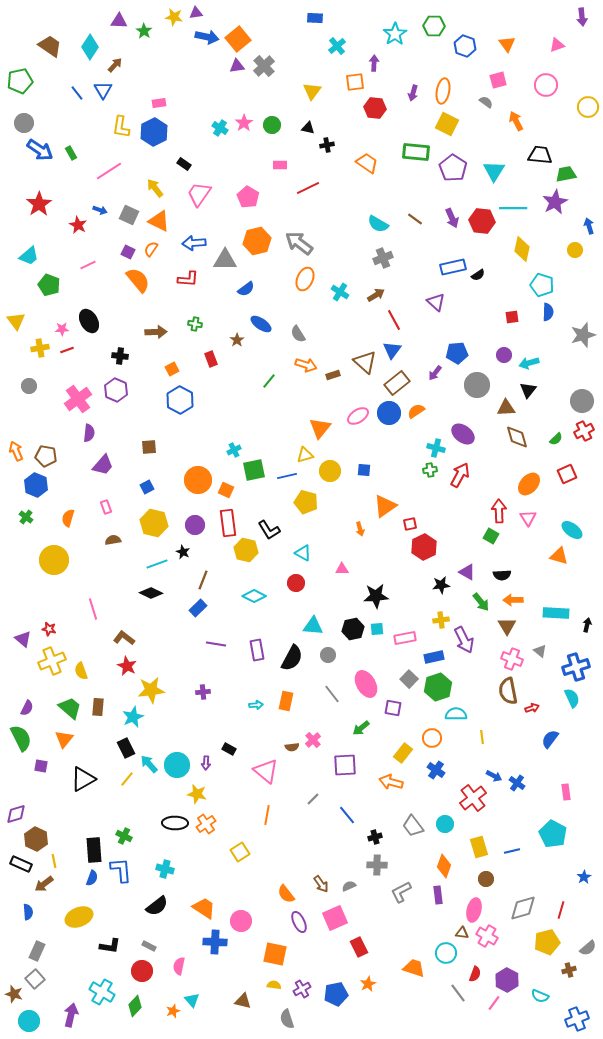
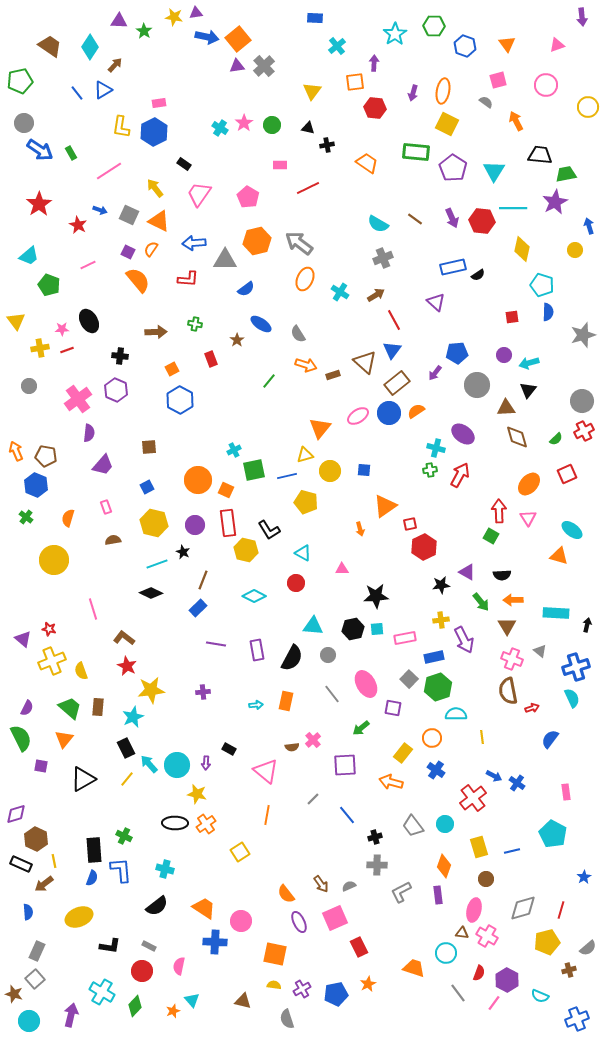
blue triangle at (103, 90): rotated 30 degrees clockwise
red semicircle at (475, 974): moved 4 px right, 1 px up
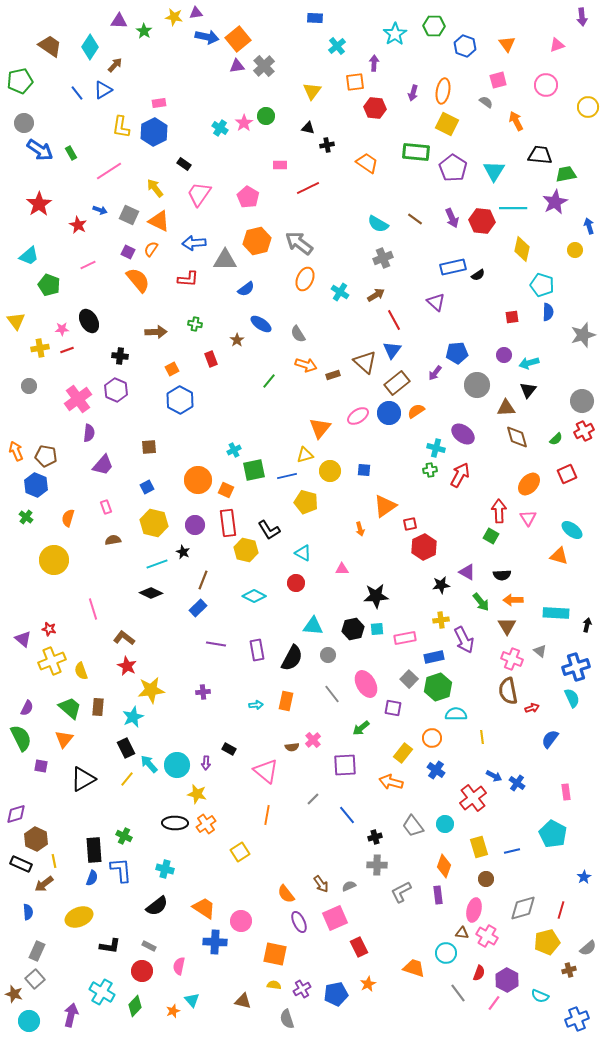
green circle at (272, 125): moved 6 px left, 9 px up
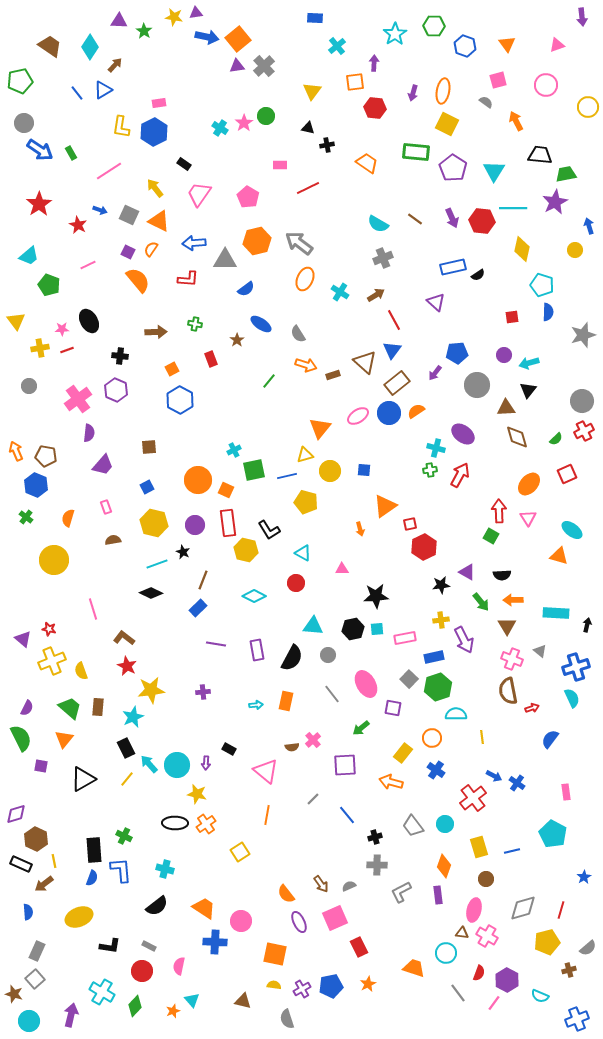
blue pentagon at (336, 994): moved 5 px left, 8 px up
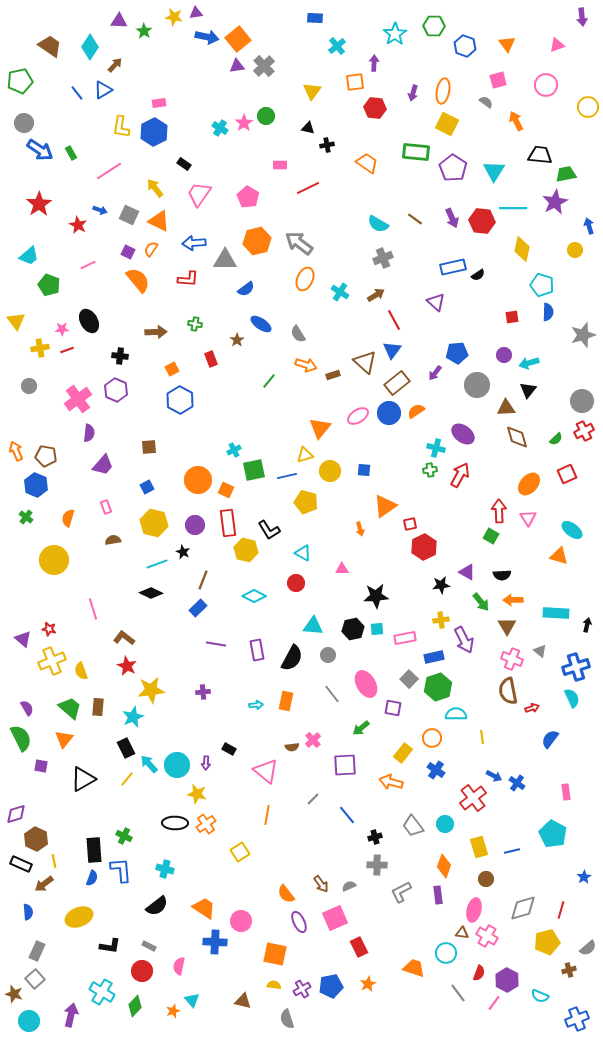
purple semicircle at (27, 708): rotated 56 degrees counterclockwise
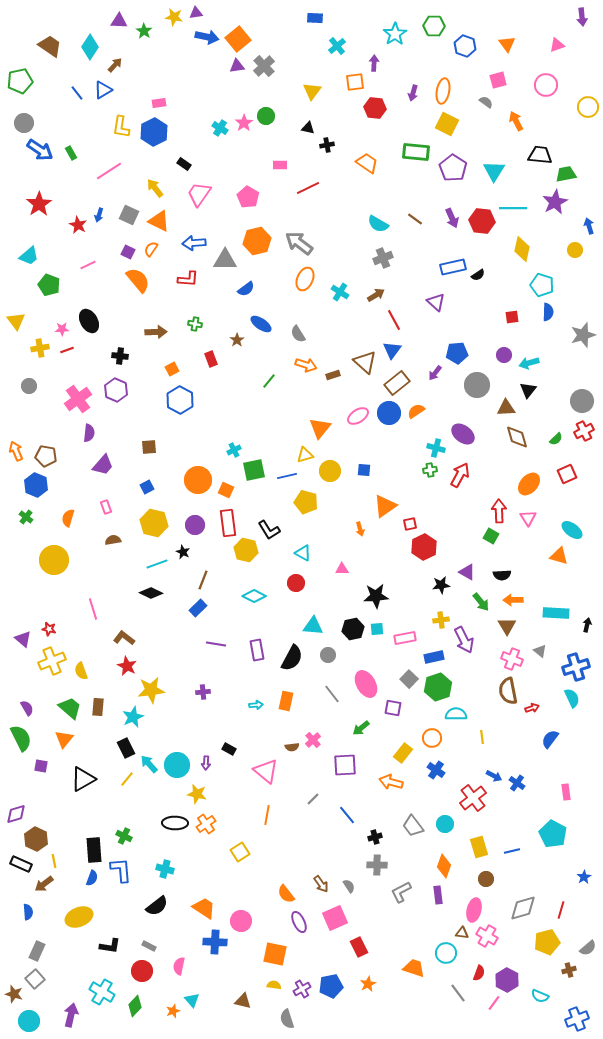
blue arrow at (100, 210): moved 1 px left, 5 px down; rotated 88 degrees clockwise
gray semicircle at (349, 886): rotated 80 degrees clockwise
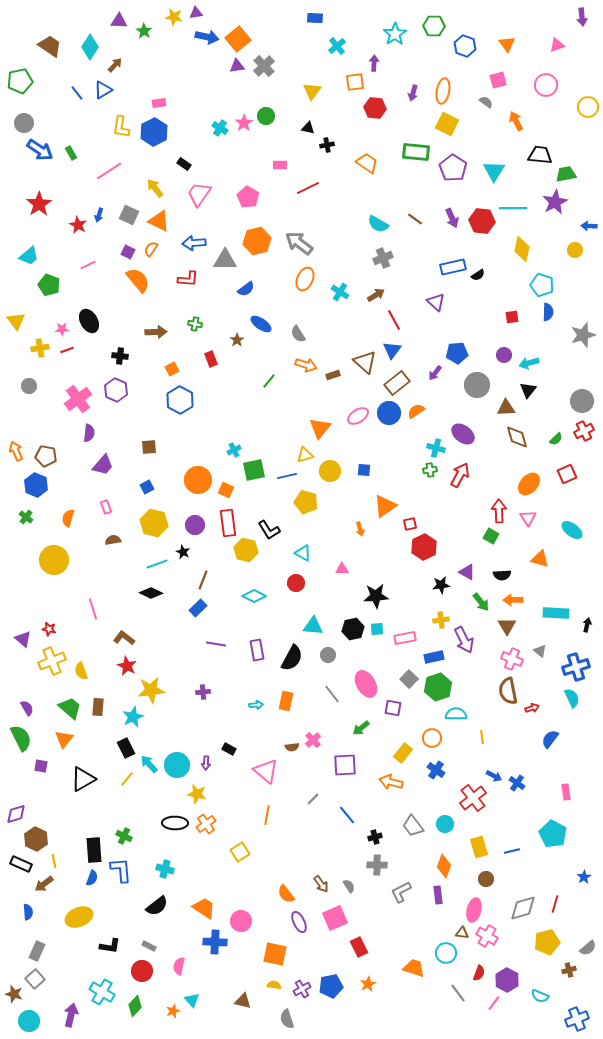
blue arrow at (589, 226): rotated 70 degrees counterclockwise
orange triangle at (559, 556): moved 19 px left, 3 px down
red line at (561, 910): moved 6 px left, 6 px up
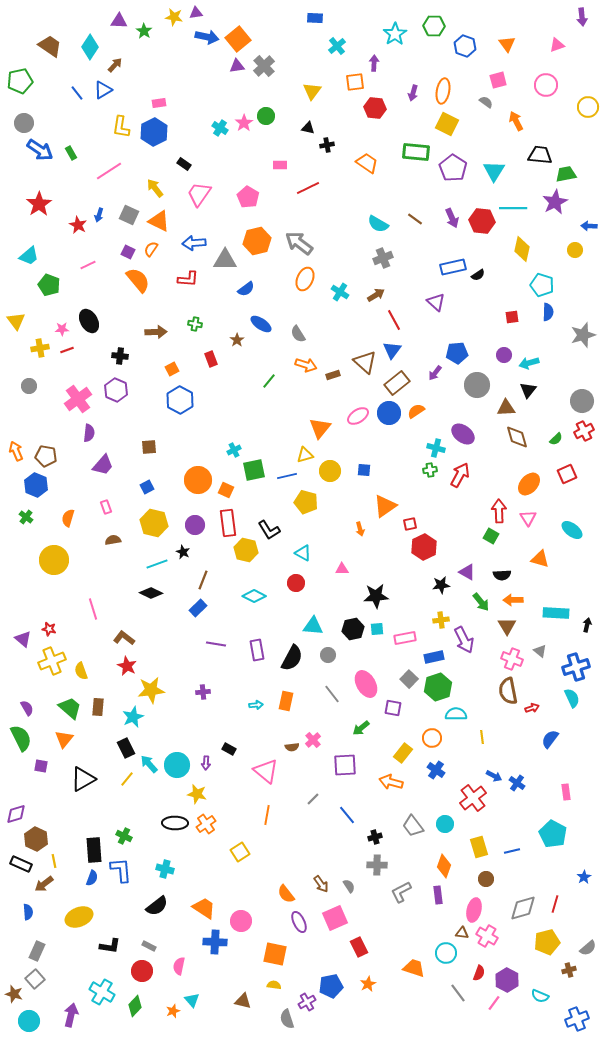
purple cross at (302, 989): moved 5 px right, 13 px down
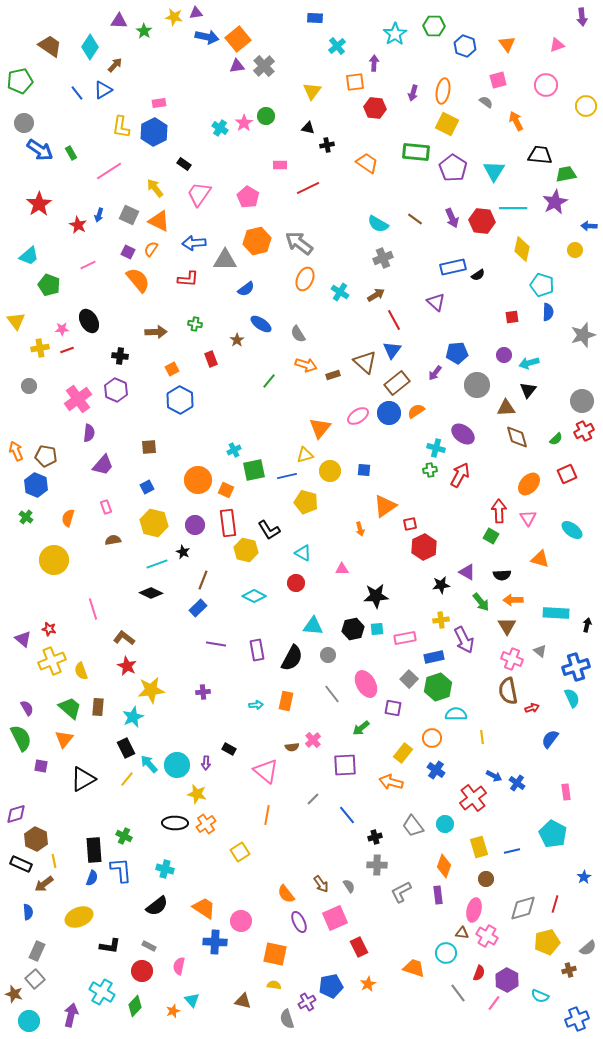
yellow circle at (588, 107): moved 2 px left, 1 px up
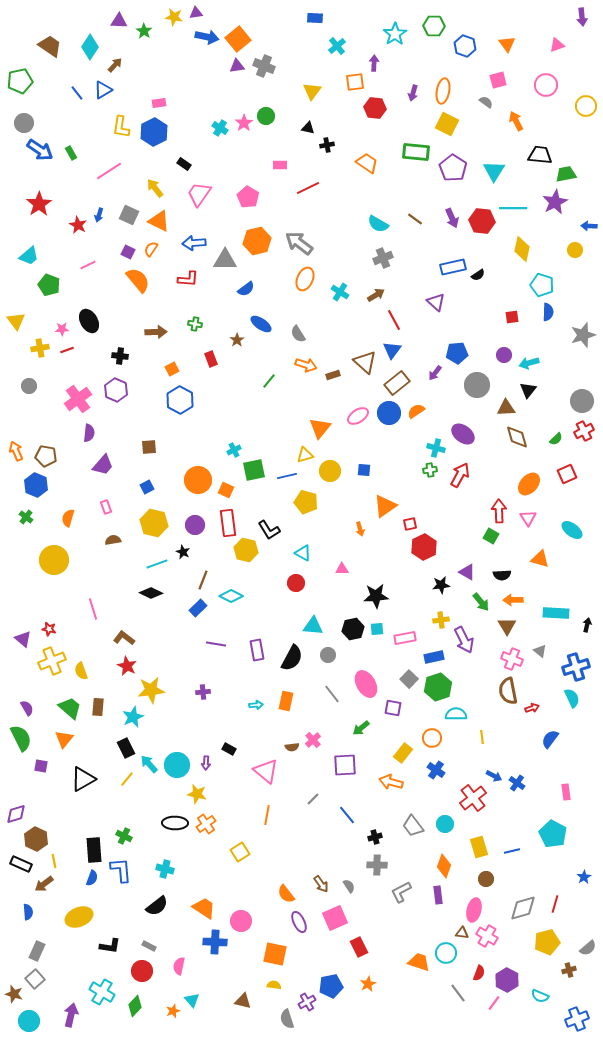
gray cross at (264, 66): rotated 25 degrees counterclockwise
cyan diamond at (254, 596): moved 23 px left
orange trapezoid at (414, 968): moved 5 px right, 6 px up
